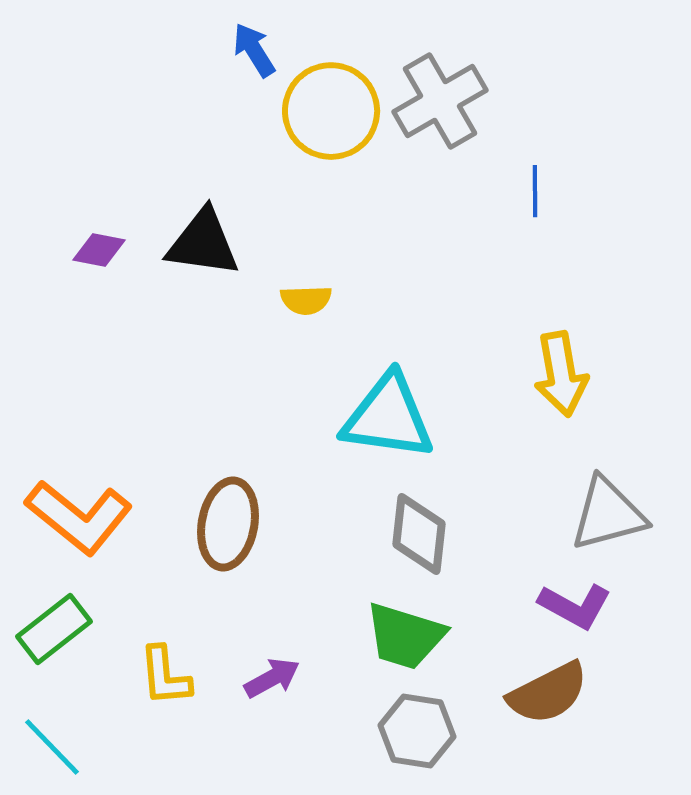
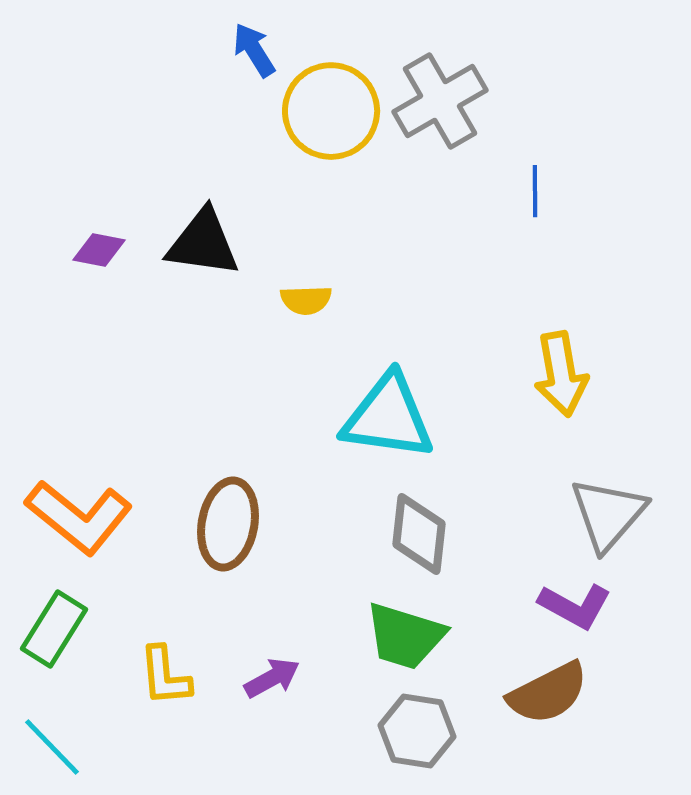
gray triangle: rotated 34 degrees counterclockwise
green rectangle: rotated 20 degrees counterclockwise
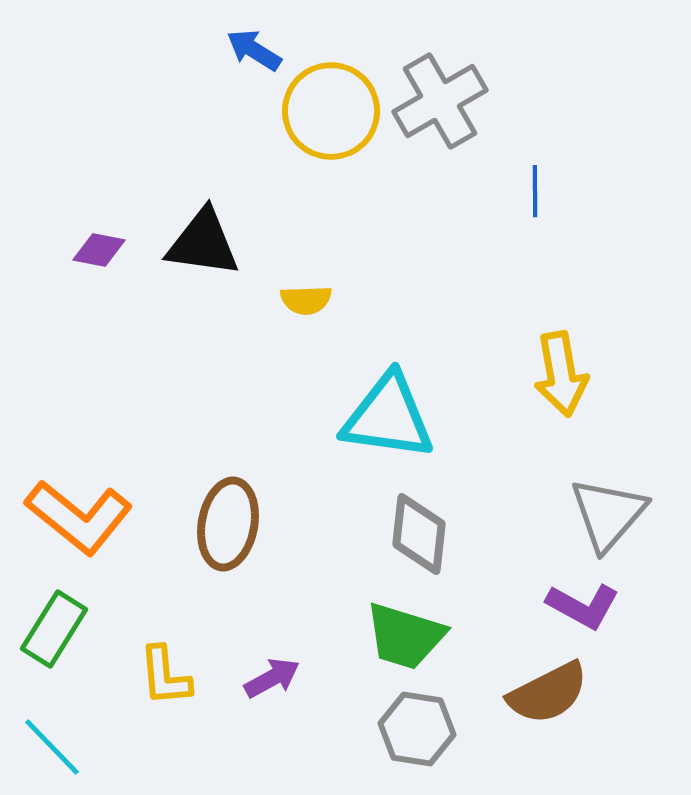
blue arrow: rotated 26 degrees counterclockwise
purple L-shape: moved 8 px right
gray hexagon: moved 2 px up
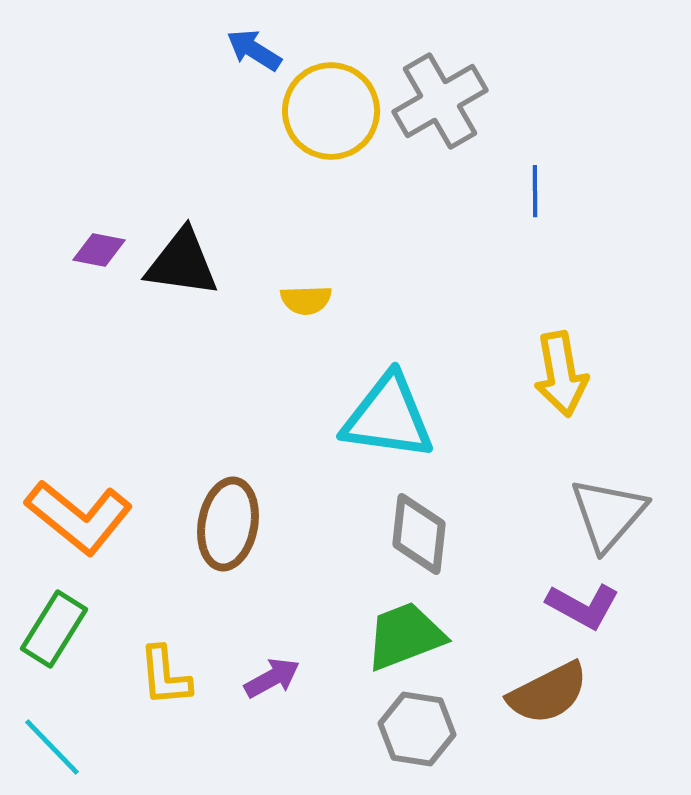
black triangle: moved 21 px left, 20 px down
green trapezoid: rotated 142 degrees clockwise
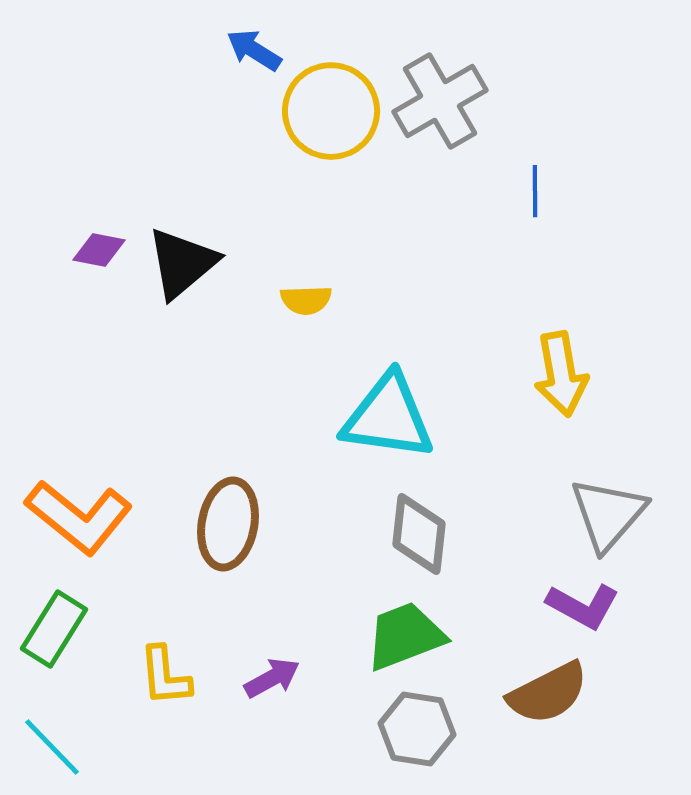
black triangle: rotated 48 degrees counterclockwise
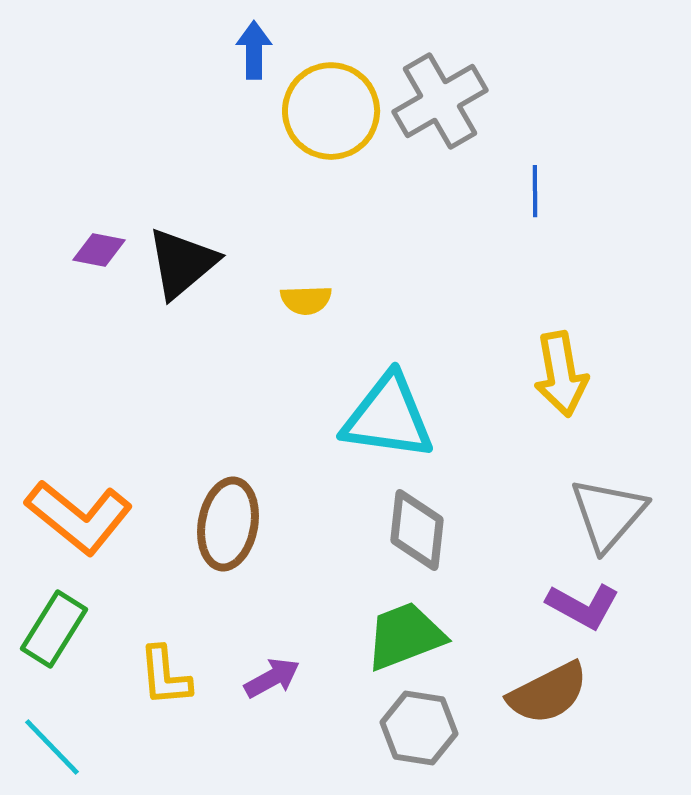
blue arrow: rotated 58 degrees clockwise
gray diamond: moved 2 px left, 4 px up
gray hexagon: moved 2 px right, 1 px up
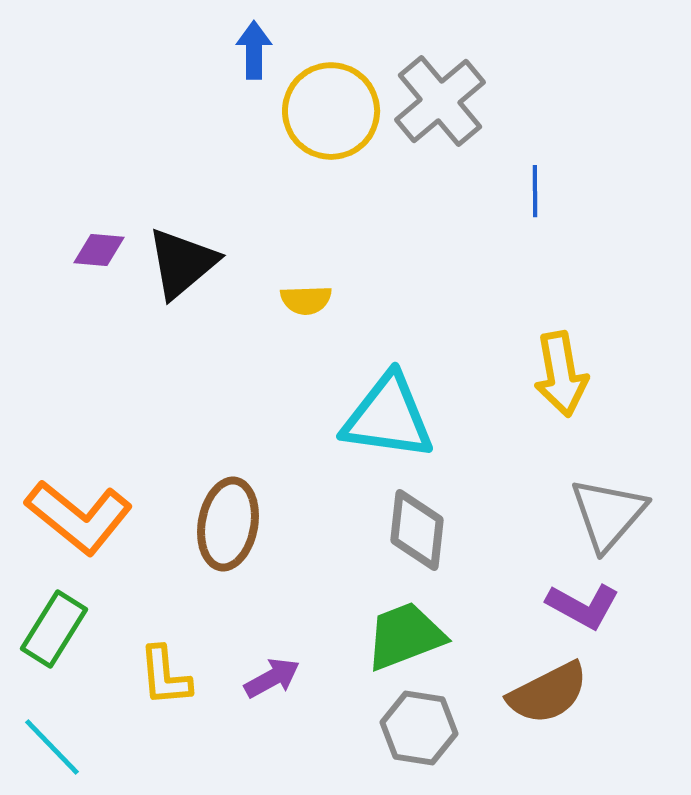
gray cross: rotated 10 degrees counterclockwise
purple diamond: rotated 6 degrees counterclockwise
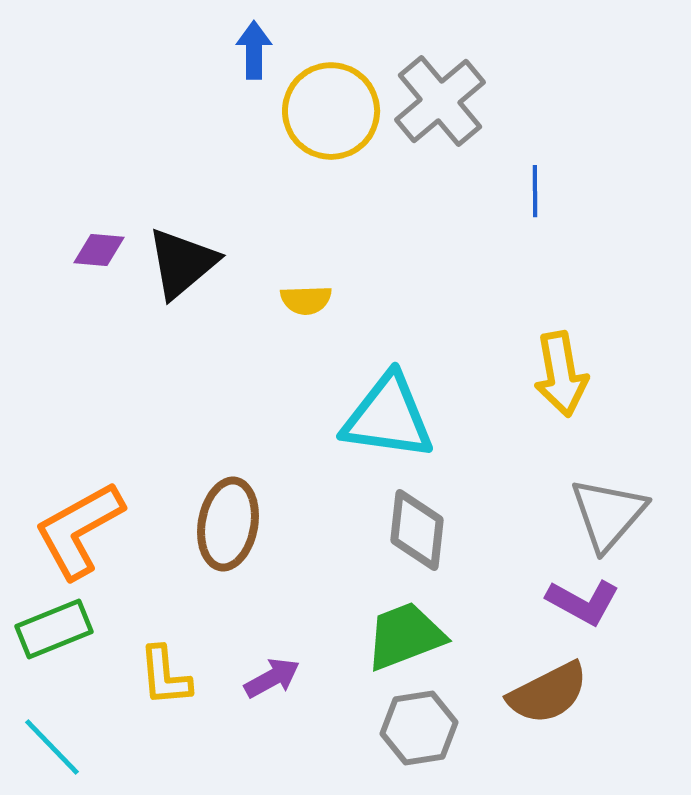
orange L-shape: moved 13 px down; rotated 112 degrees clockwise
purple L-shape: moved 4 px up
green rectangle: rotated 36 degrees clockwise
gray hexagon: rotated 18 degrees counterclockwise
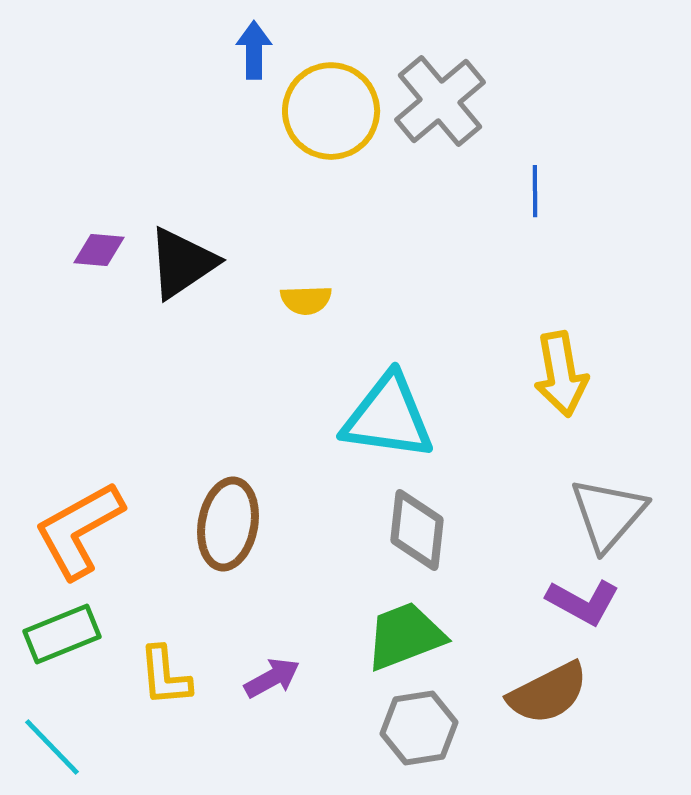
black triangle: rotated 6 degrees clockwise
green rectangle: moved 8 px right, 5 px down
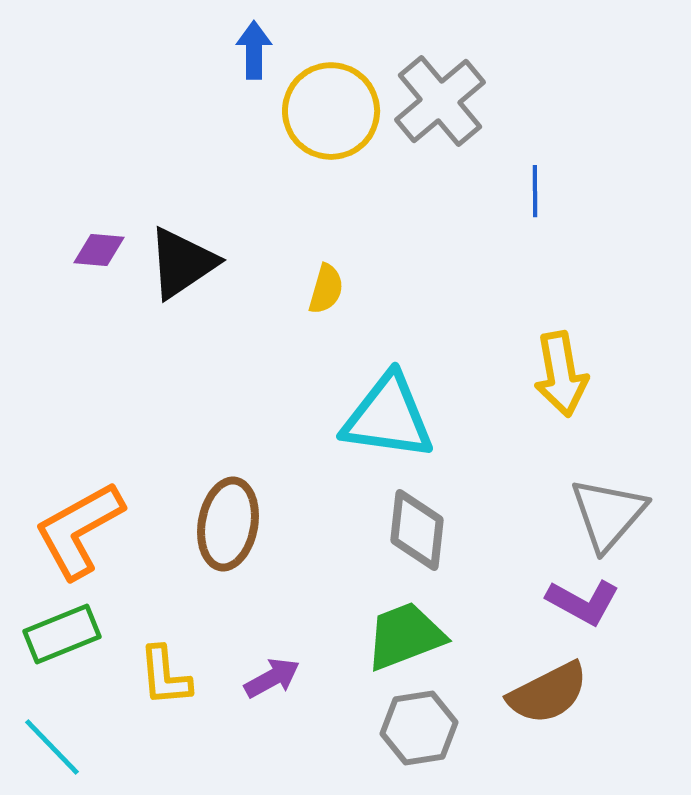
yellow semicircle: moved 20 px right, 11 px up; rotated 72 degrees counterclockwise
